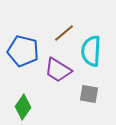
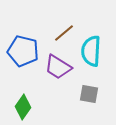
purple trapezoid: moved 3 px up
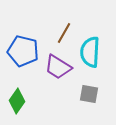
brown line: rotated 20 degrees counterclockwise
cyan semicircle: moved 1 px left, 1 px down
green diamond: moved 6 px left, 6 px up
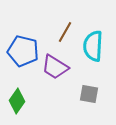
brown line: moved 1 px right, 1 px up
cyan semicircle: moved 3 px right, 6 px up
purple trapezoid: moved 3 px left
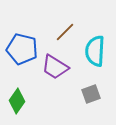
brown line: rotated 15 degrees clockwise
cyan semicircle: moved 2 px right, 5 px down
blue pentagon: moved 1 px left, 2 px up
gray square: moved 2 px right; rotated 30 degrees counterclockwise
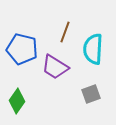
brown line: rotated 25 degrees counterclockwise
cyan semicircle: moved 2 px left, 2 px up
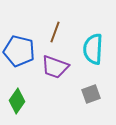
brown line: moved 10 px left
blue pentagon: moved 3 px left, 2 px down
purple trapezoid: rotated 12 degrees counterclockwise
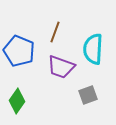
blue pentagon: rotated 8 degrees clockwise
purple trapezoid: moved 6 px right
gray square: moved 3 px left, 1 px down
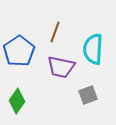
blue pentagon: rotated 16 degrees clockwise
purple trapezoid: rotated 8 degrees counterclockwise
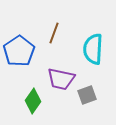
brown line: moved 1 px left, 1 px down
purple trapezoid: moved 12 px down
gray square: moved 1 px left
green diamond: moved 16 px right
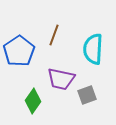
brown line: moved 2 px down
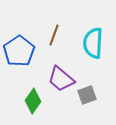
cyan semicircle: moved 6 px up
purple trapezoid: rotated 28 degrees clockwise
